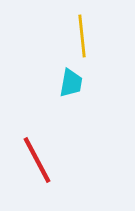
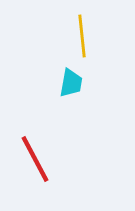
red line: moved 2 px left, 1 px up
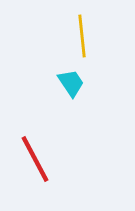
cyan trapezoid: rotated 44 degrees counterclockwise
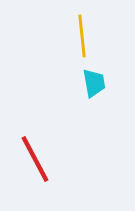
cyan trapezoid: moved 23 px right; rotated 24 degrees clockwise
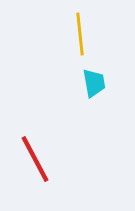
yellow line: moved 2 px left, 2 px up
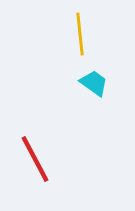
cyan trapezoid: rotated 44 degrees counterclockwise
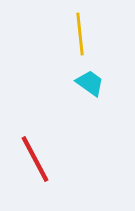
cyan trapezoid: moved 4 px left
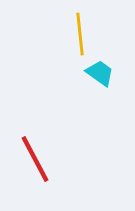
cyan trapezoid: moved 10 px right, 10 px up
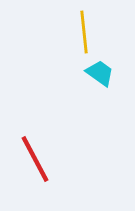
yellow line: moved 4 px right, 2 px up
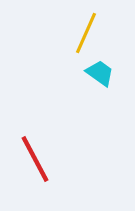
yellow line: moved 2 px right, 1 px down; rotated 30 degrees clockwise
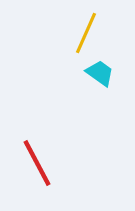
red line: moved 2 px right, 4 px down
